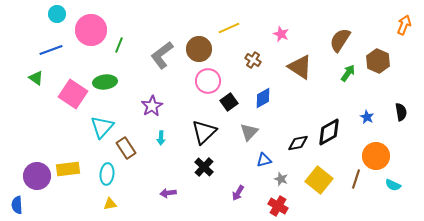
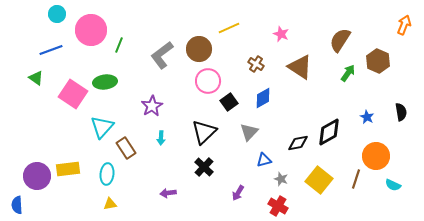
brown cross at (253, 60): moved 3 px right, 4 px down
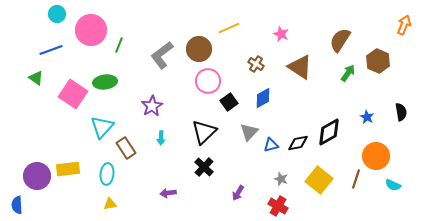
blue triangle at (264, 160): moved 7 px right, 15 px up
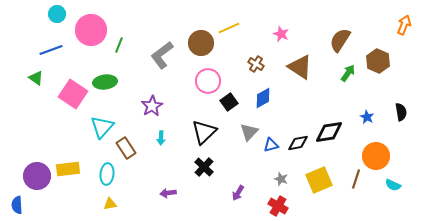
brown circle at (199, 49): moved 2 px right, 6 px up
black diamond at (329, 132): rotated 20 degrees clockwise
yellow square at (319, 180): rotated 28 degrees clockwise
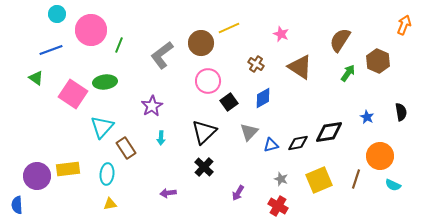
orange circle at (376, 156): moved 4 px right
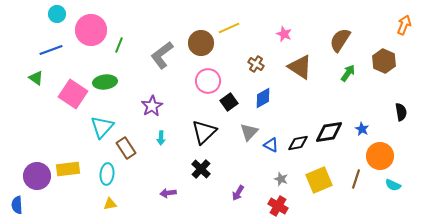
pink star at (281, 34): moved 3 px right
brown hexagon at (378, 61): moved 6 px right
blue star at (367, 117): moved 5 px left, 12 px down
blue triangle at (271, 145): rotated 42 degrees clockwise
black cross at (204, 167): moved 3 px left, 2 px down
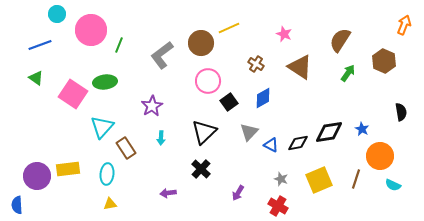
blue line at (51, 50): moved 11 px left, 5 px up
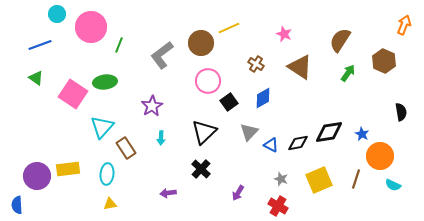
pink circle at (91, 30): moved 3 px up
blue star at (362, 129): moved 5 px down
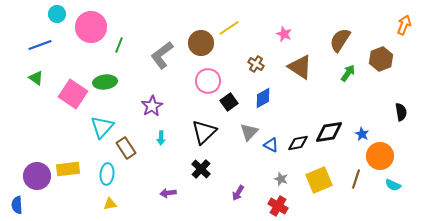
yellow line at (229, 28): rotated 10 degrees counterclockwise
brown hexagon at (384, 61): moved 3 px left, 2 px up; rotated 15 degrees clockwise
